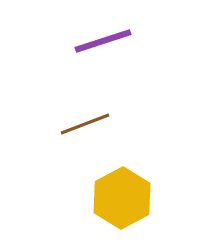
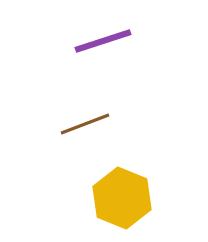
yellow hexagon: rotated 10 degrees counterclockwise
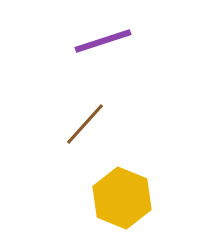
brown line: rotated 27 degrees counterclockwise
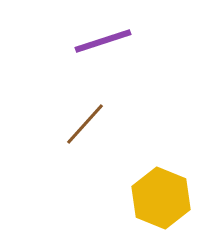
yellow hexagon: moved 39 px right
